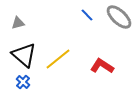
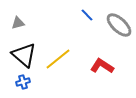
gray ellipse: moved 8 px down
blue cross: rotated 32 degrees clockwise
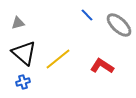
black triangle: moved 2 px up
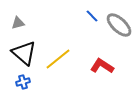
blue line: moved 5 px right, 1 px down
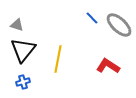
blue line: moved 2 px down
gray triangle: moved 1 px left, 2 px down; rotated 32 degrees clockwise
black triangle: moved 1 px left, 3 px up; rotated 28 degrees clockwise
yellow line: rotated 40 degrees counterclockwise
red L-shape: moved 6 px right
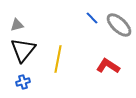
gray triangle: rotated 32 degrees counterclockwise
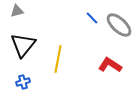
gray triangle: moved 14 px up
black triangle: moved 5 px up
red L-shape: moved 2 px right, 1 px up
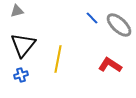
blue cross: moved 2 px left, 7 px up
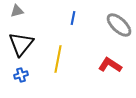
blue line: moved 19 px left; rotated 56 degrees clockwise
black triangle: moved 2 px left, 1 px up
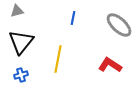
black triangle: moved 2 px up
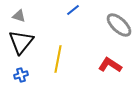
gray triangle: moved 2 px right, 5 px down; rotated 32 degrees clockwise
blue line: moved 8 px up; rotated 40 degrees clockwise
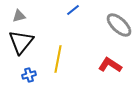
gray triangle: rotated 32 degrees counterclockwise
blue cross: moved 8 px right
